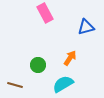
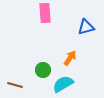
pink rectangle: rotated 24 degrees clockwise
green circle: moved 5 px right, 5 px down
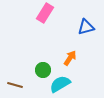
pink rectangle: rotated 36 degrees clockwise
cyan semicircle: moved 3 px left
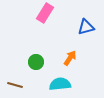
green circle: moved 7 px left, 8 px up
cyan semicircle: rotated 25 degrees clockwise
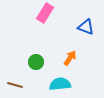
blue triangle: rotated 36 degrees clockwise
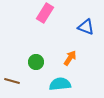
brown line: moved 3 px left, 4 px up
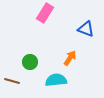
blue triangle: moved 2 px down
green circle: moved 6 px left
cyan semicircle: moved 4 px left, 4 px up
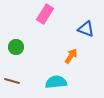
pink rectangle: moved 1 px down
orange arrow: moved 1 px right, 2 px up
green circle: moved 14 px left, 15 px up
cyan semicircle: moved 2 px down
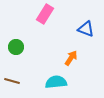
orange arrow: moved 2 px down
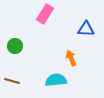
blue triangle: rotated 18 degrees counterclockwise
green circle: moved 1 px left, 1 px up
orange arrow: rotated 56 degrees counterclockwise
cyan semicircle: moved 2 px up
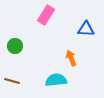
pink rectangle: moved 1 px right, 1 px down
